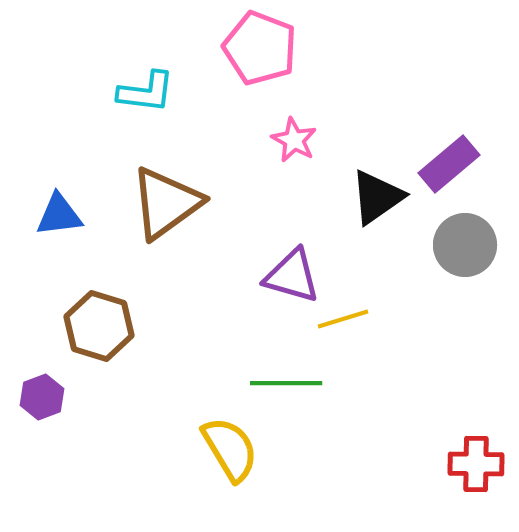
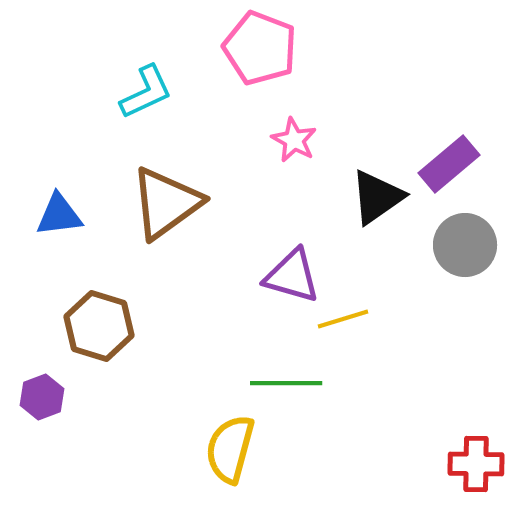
cyan L-shape: rotated 32 degrees counterclockwise
yellow semicircle: rotated 134 degrees counterclockwise
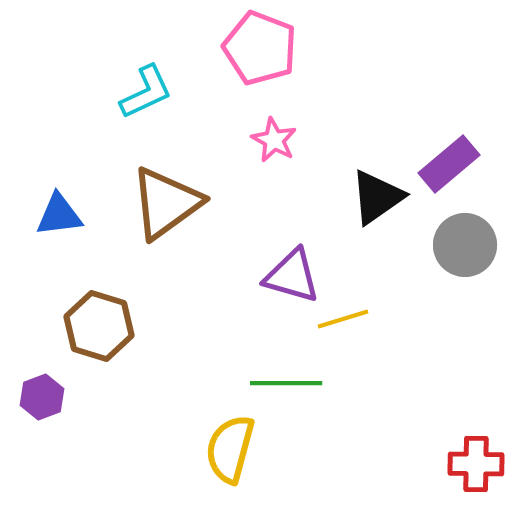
pink star: moved 20 px left
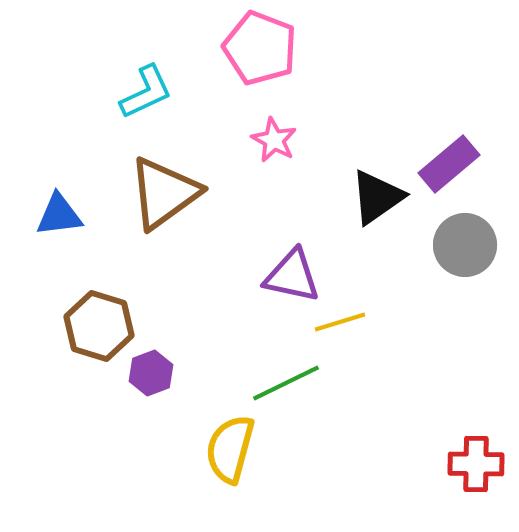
brown triangle: moved 2 px left, 10 px up
purple triangle: rotated 4 degrees counterclockwise
yellow line: moved 3 px left, 3 px down
green line: rotated 26 degrees counterclockwise
purple hexagon: moved 109 px right, 24 px up
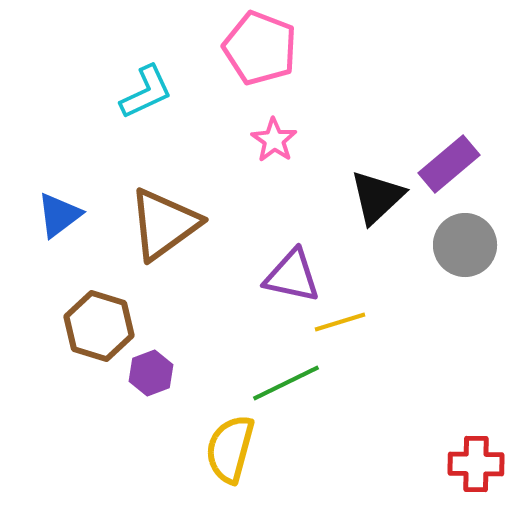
pink star: rotated 6 degrees clockwise
brown triangle: moved 31 px down
black triangle: rotated 8 degrees counterclockwise
blue triangle: rotated 30 degrees counterclockwise
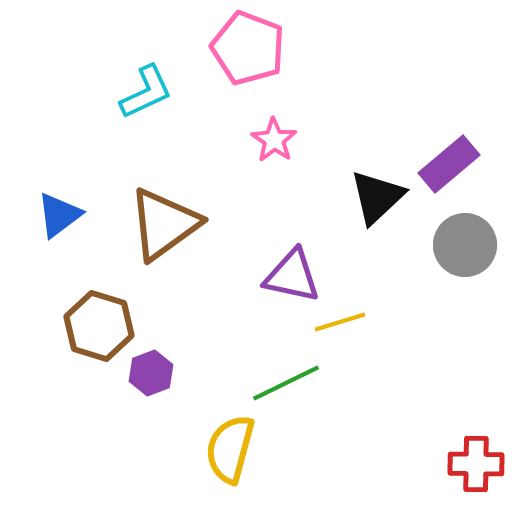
pink pentagon: moved 12 px left
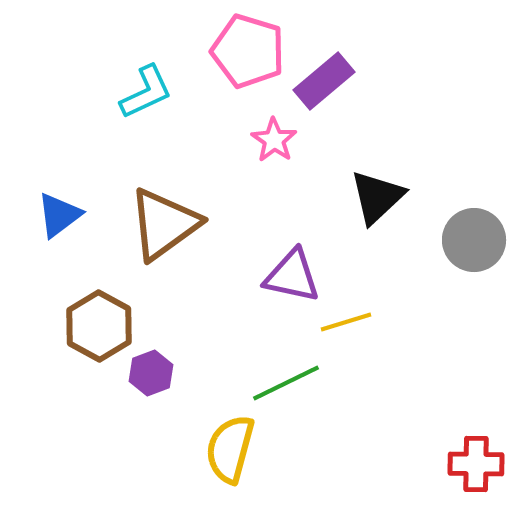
pink pentagon: moved 3 px down; rotated 4 degrees counterclockwise
purple rectangle: moved 125 px left, 83 px up
gray circle: moved 9 px right, 5 px up
yellow line: moved 6 px right
brown hexagon: rotated 12 degrees clockwise
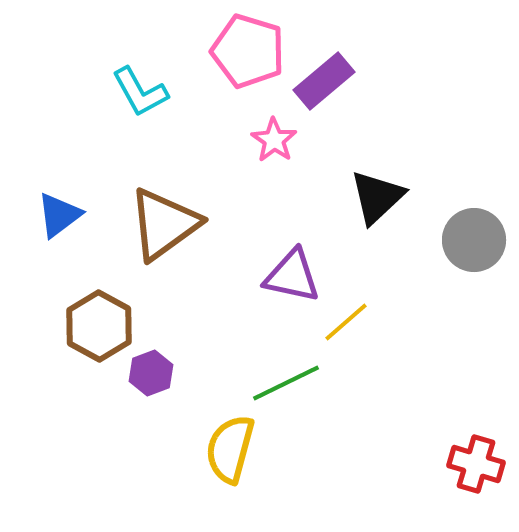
cyan L-shape: moved 6 px left; rotated 86 degrees clockwise
yellow line: rotated 24 degrees counterclockwise
red cross: rotated 16 degrees clockwise
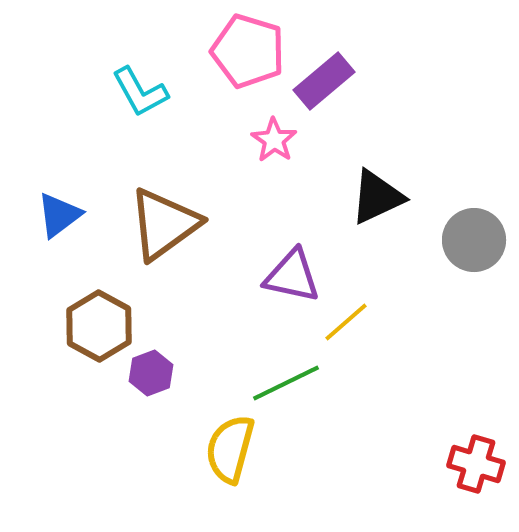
black triangle: rotated 18 degrees clockwise
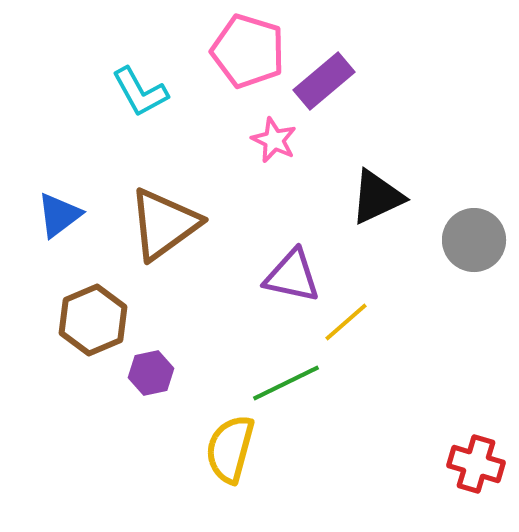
pink star: rotated 9 degrees counterclockwise
brown hexagon: moved 6 px left, 6 px up; rotated 8 degrees clockwise
purple hexagon: rotated 9 degrees clockwise
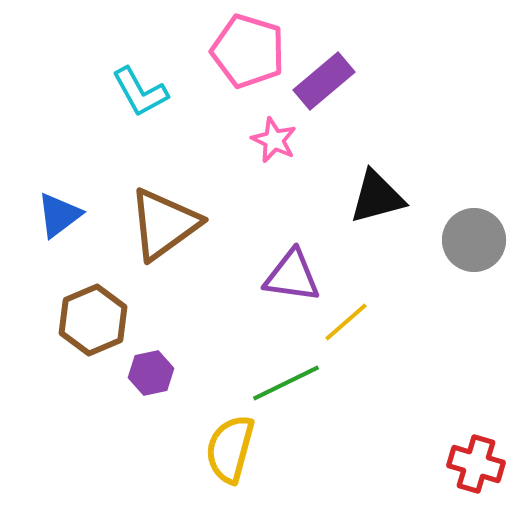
black triangle: rotated 10 degrees clockwise
purple triangle: rotated 4 degrees counterclockwise
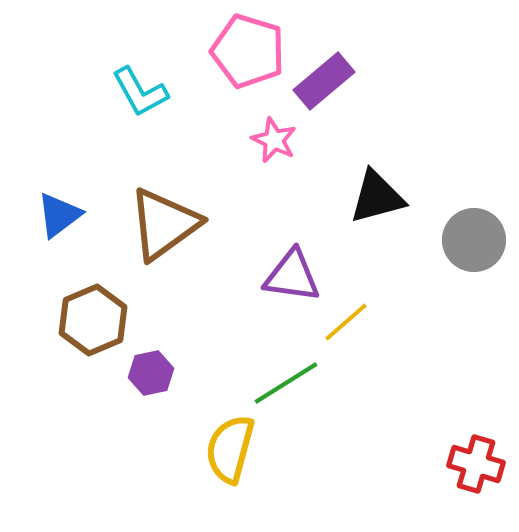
green line: rotated 6 degrees counterclockwise
